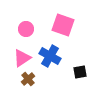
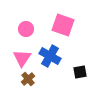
pink triangle: rotated 24 degrees counterclockwise
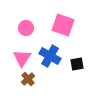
pink circle: moved 1 px up
black square: moved 3 px left, 8 px up
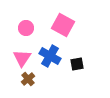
pink square: rotated 10 degrees clockwise
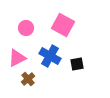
pink triangle: moved 5 px left; rotated 30 degrees clockwise
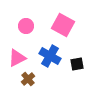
pink circle: moved 2 px up
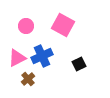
blue cross: moved 8 px left; rotated 35 degrees clockwise
black square: moved 2 px right; rotated 16 degrees counterclockwise
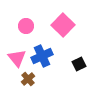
pink square: rotated 15 degrees clockwise
pink triangle: rotated 42 degrees counterclockwise
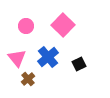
blue cross: moved 6 px right, 1 px down; rotated 15 degrees counterclockwise
